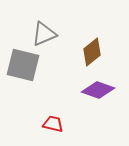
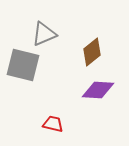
purple diamond: rotated 16 degrees counterclockwise
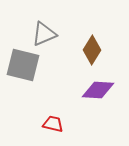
brown diamond: moved 2 px up; rotated 20 degrees counterclockwise
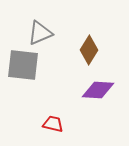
gray triangle: moved 4 px left, 1 px up
brown diamond: moved 3 px left
gray square: rotated 8 degrees counterclockwise
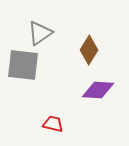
gray triangle: rotated 12 degrees counterclockwise
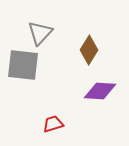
gray triangle: rotated 12 degrees counterclockwise
purple diamond: moved 2 px right, 1 px down
red trapezoid: rotated 30 degrees counterclockwise
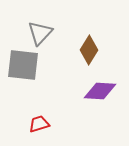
red trapezoid: moved 14 px left
